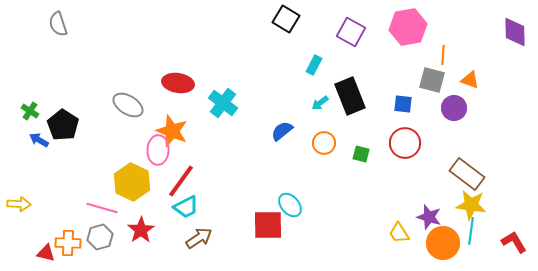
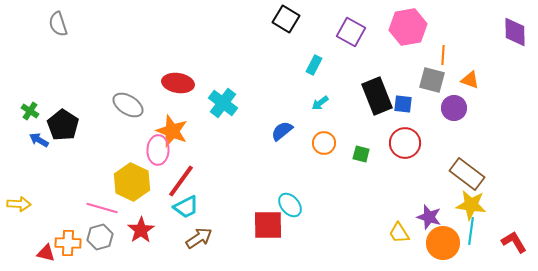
black rectangle at (350, 96): moved 27 px right
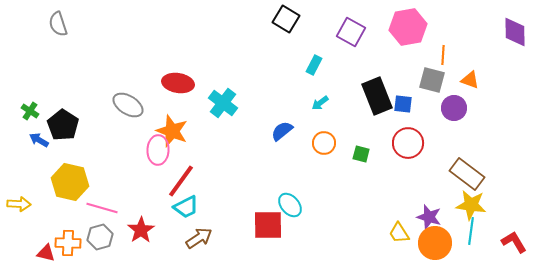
red circle at (405, 143): moved 3 px right
yellow hexagon at (132, 182): moved 62 px left; rotated 12 degrees counterclockwise
orange circle at (443, 243): moved 8 px left
